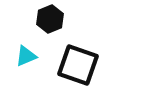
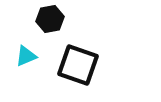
black hexagon: rotated 12 degrees clockwise
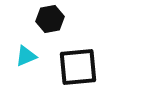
black square: moved 2 px down; rotated 24 degrees counterclockwise
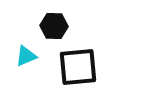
black hexagon: moved 4 px right, 7 px down; rotated 12 degrees clockwise
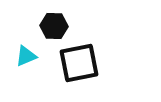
black square: moved 1 px right, 4 px up; rotated 6 degrees counterclockwise
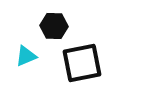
black square: moved 3 px right
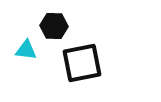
cyan triangle: moved 6 px up; rotated 30 degrees clockwise
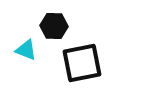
cyan triangle: rotated 15 degrees clockwise
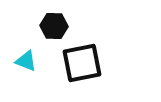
cyan triangle: moved 11 px down
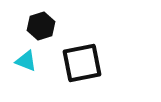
black hexagon: moved 13 px left; rotated 20 degrees counterclockwise
